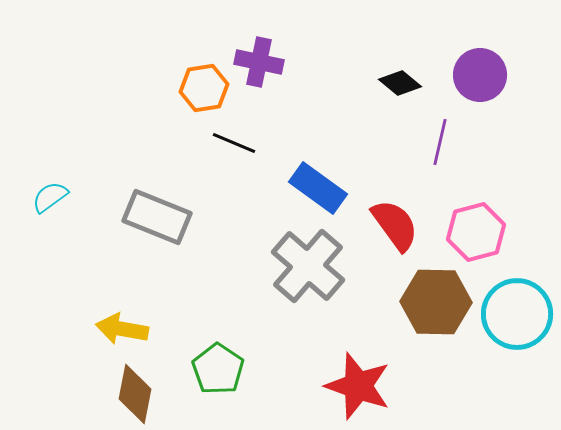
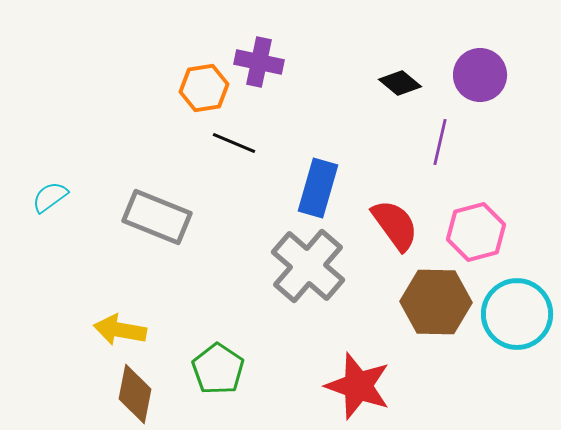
blue rectangle: rotated 70 degrees clockwise
yellow arrow: moved 2 px left, 1 px down
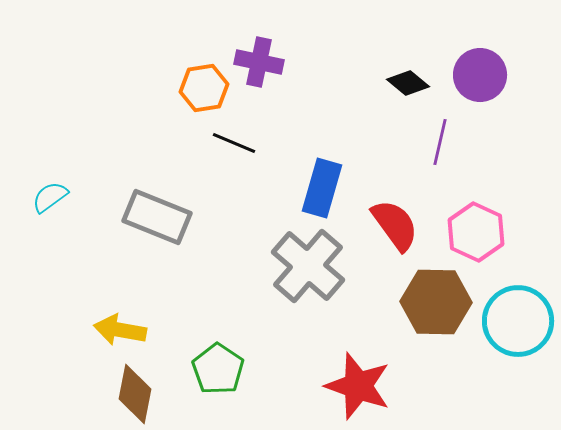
black diamond: moved 8 px right
blue rectangle: moved 4 px right
pink hexagon: rotated 20 degrees counterclockwise
cyan circle: moved 1 px right, 7 px down
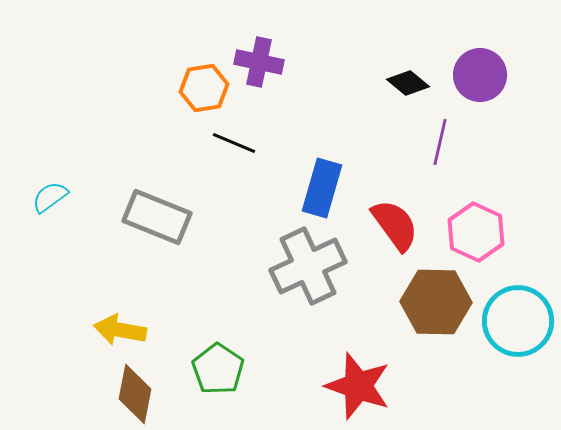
gray cross: rotated 24 degrees clockwise
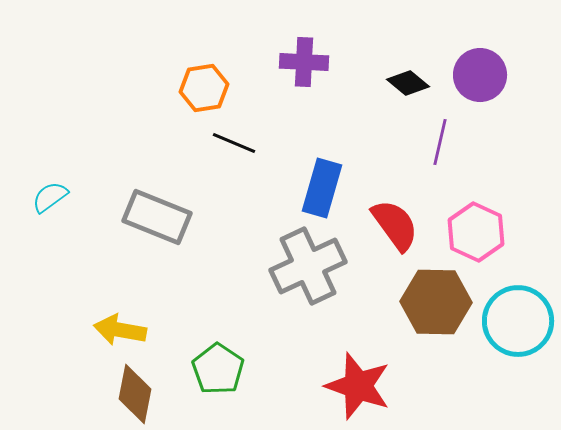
purple cross: moved 45 px right; rotated 9 degrees counterclockwise
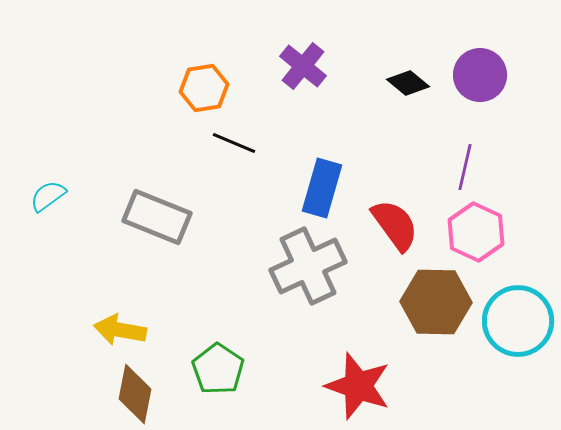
purple cross: moved 1 px left, 4 px down; rotated 36 degrees clockwise
purple line: moved 25 px right, 25 px down
cyan semicircle: moved 2 px left, 1 px up
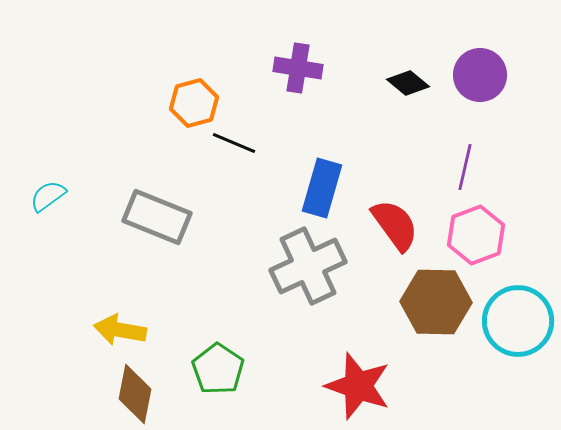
purple cross: moved 5 px left, 2 px down; rotated 30 degrees counterclockwise
orange hexagon: moved 10 px left, 15 px down; rotated 6 degrees counterclockwise
pink hexagon: moved 3 px down; rotated 14 degrees clockwise
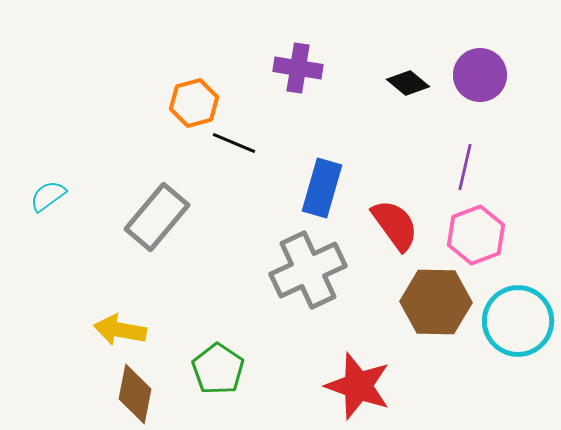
gray rectangle: rotated 72 degrees counterclockwise
gray cross: moved 4 px down
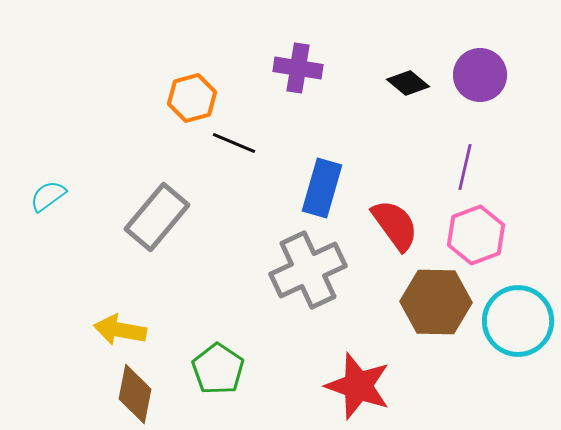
orange hexagon: moved 2 px left, 5 px up
